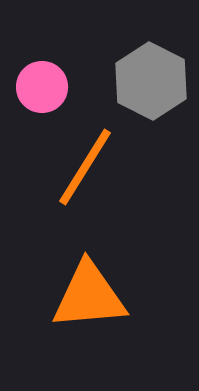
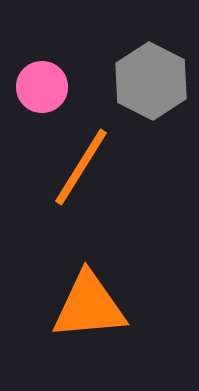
orange line: moved 4 px left
orange triangle: moved 10 px down
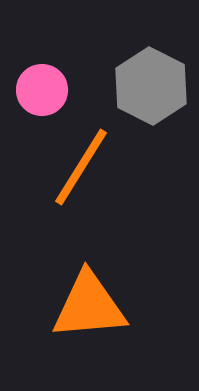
gray hexagon: moved 5 px down
pink circle: moved 3 px down
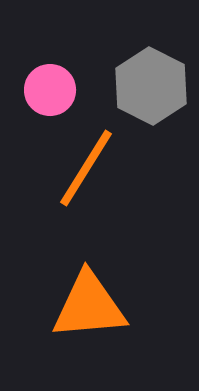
pink circle: moved 8 px right
orange line: moved 5 px right, 1 px down
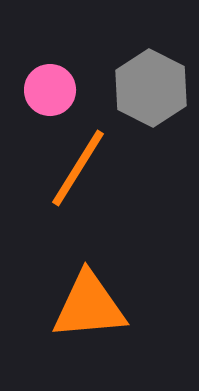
gray hexagon: moved 2 px down
orange line: moved 8 px left
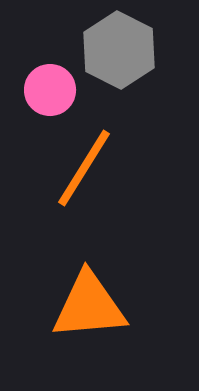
gray hexagon: moved 32 px left, 38 px up
orange line: moved 6 px right
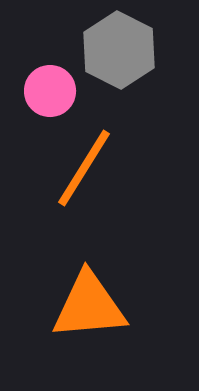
pink circle: moved 1 px down
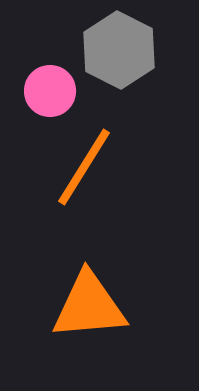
orange line: moved 1 px up
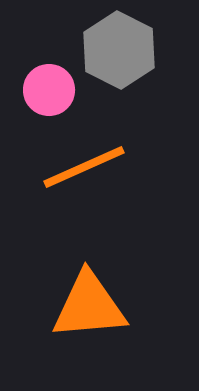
pink circle: moved 1 px left, 1 px up
orange line: rotated 34 degrees clockwise
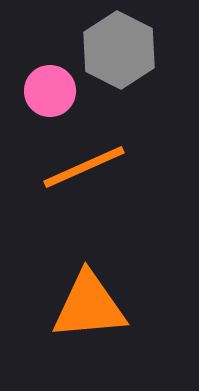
pink circle: moved 1 px right, 1 px down
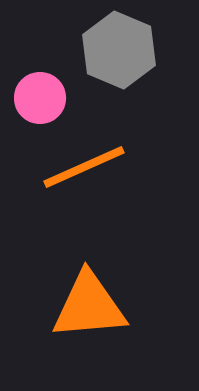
gray hexagon: rotated 4 degrees counterclockwise
pink circle: moved 10 px left, 7 px down
